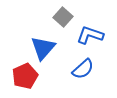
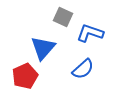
gray square: rotated 18 degrees counterclockwise
blue L-shape: moved 2 px up
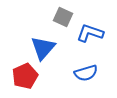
blue semicircle: moved 3 px right, 4 px down; rotated 25 degrees clockwise
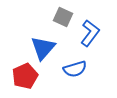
blue L-shape: rotated 108 degrees clockwise
blue semicircle: moved 11 px left, 4 px up
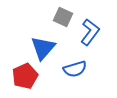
blue L-shape: moved 1 px up
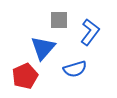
gray square: moved 4 px left, 3 px down; rotated 24 degrees counterclockwise
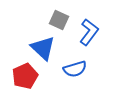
gray square: rotated 24 degrees clockwise
blue L-shape: moved 1 px left
blue triangle: rotated 28 degrees counterclockwise
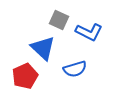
blue L-shape: rotated 80 degrees clockwise
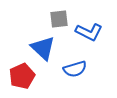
gray square: moved 1 px up; rotated 30 degrees counterclockwise
red pentagon: moved 3 px left
